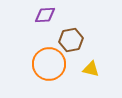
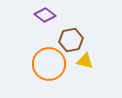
purple diamond: rotated 40 degrees clockwise
yellow triangle: moved 6 px left, 8 px up
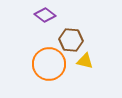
brown hexagon: rotated 15 degrees clockwise
